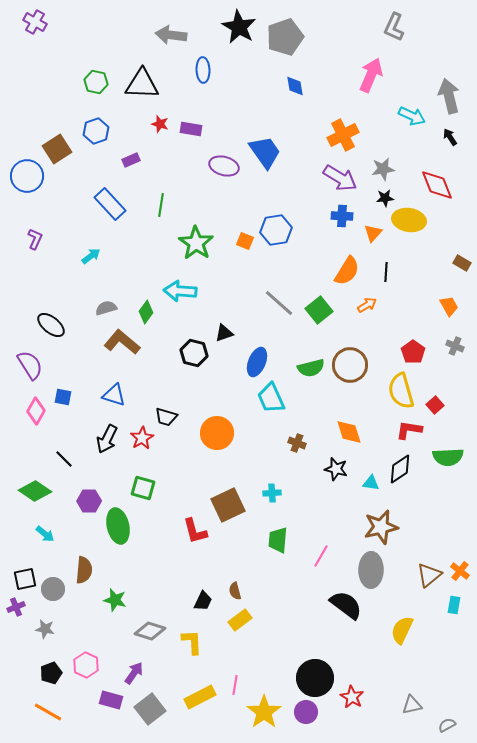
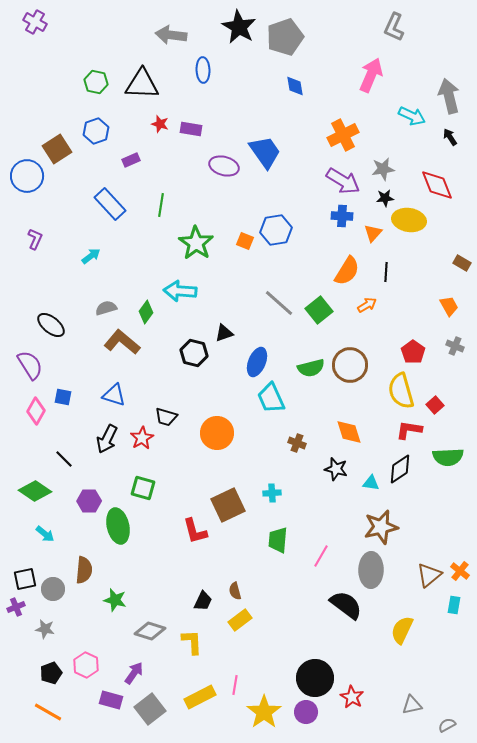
purple arrow at (340, 178): moved 3 px right, 3 px down
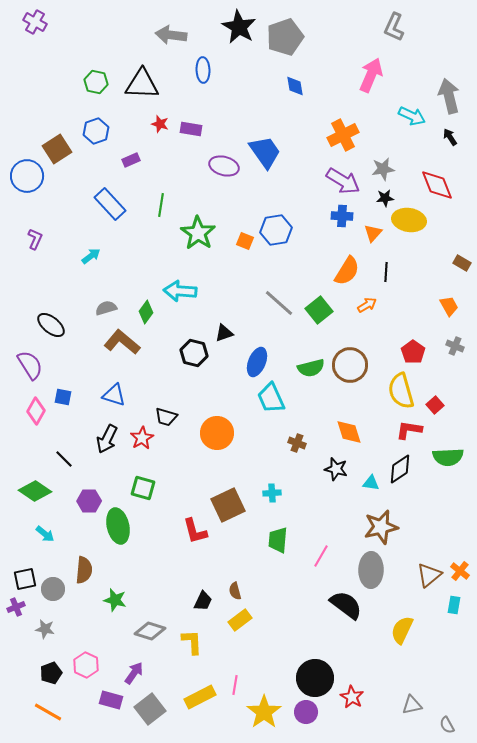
green star at (196, 243): moved 2 px right, 10 px up
gray semicircle at (447, 725): rotated 90 degrees counterclockwise
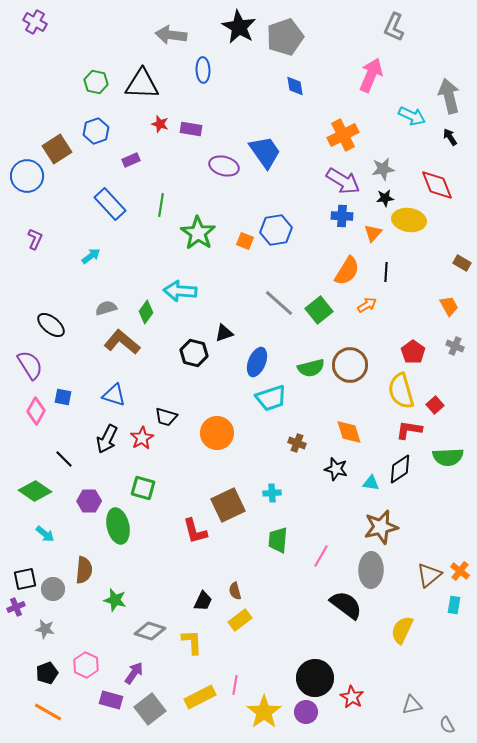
cyan trapezoid at (271, 398): rotated 84 degrees counterclockwise
black pentagon at (51, 673): moved 4 px left
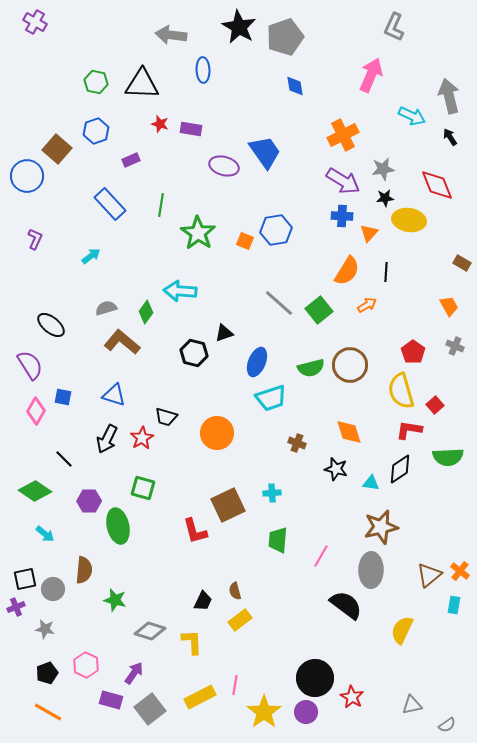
brown square at (57, 149): rotated 16 degrees counterclockwise
orange triangle at (373, 233): moved 4 px left
gray semicircle at (447, 725): rotated 96 degrees counterclockwise
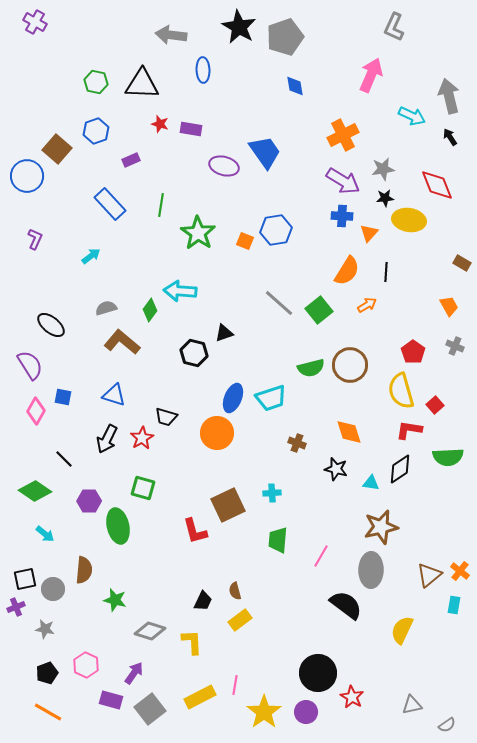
green diamond at (146, 312): moved 4 px right, 2 px up
blue ellipse at (257, 362): moved 24 px left, 36 px down
black circle at (315, 678): moved 3 px right, 5 px up
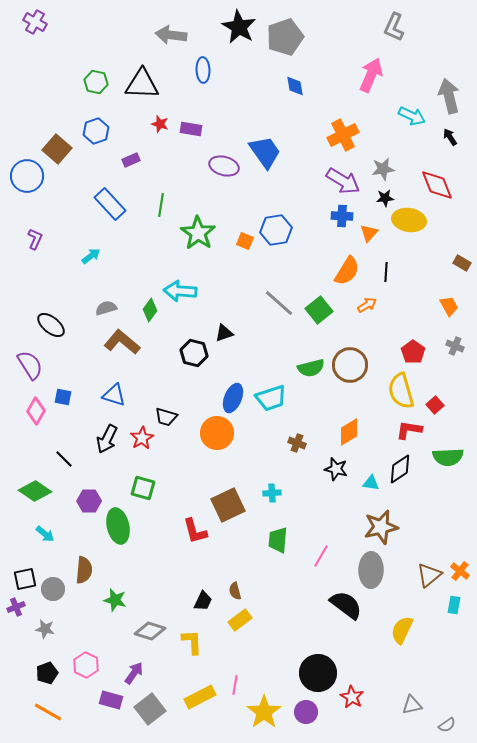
orange diamond at (349, 432): rotated 76 degrees clockwise
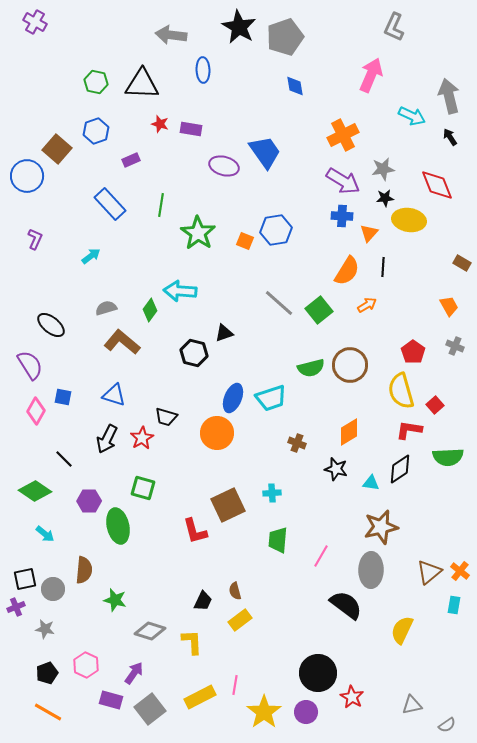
black line at (386, 272): moved 3 px left, 5 px up
brown triangle at (429, 575): moved 3 px up
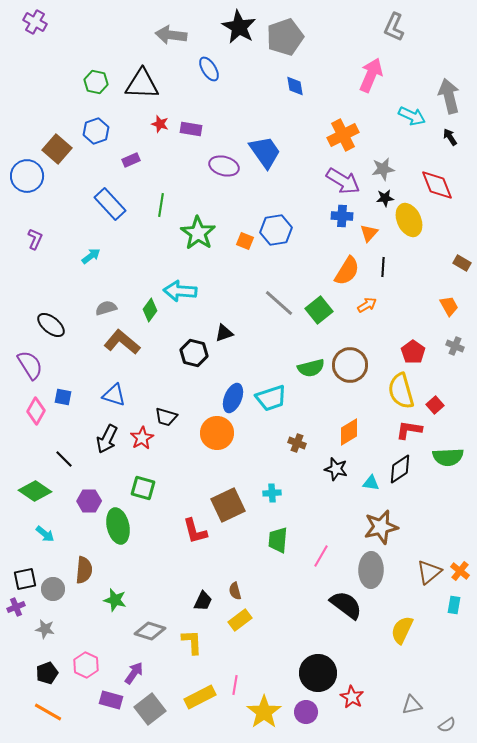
blue ellipse at (203, 70): moved 6 px right, 1 px up; rotated 30 degrees counterclockwise
yellow ellipse at (409, 220): rotated 56 degrees clockwise
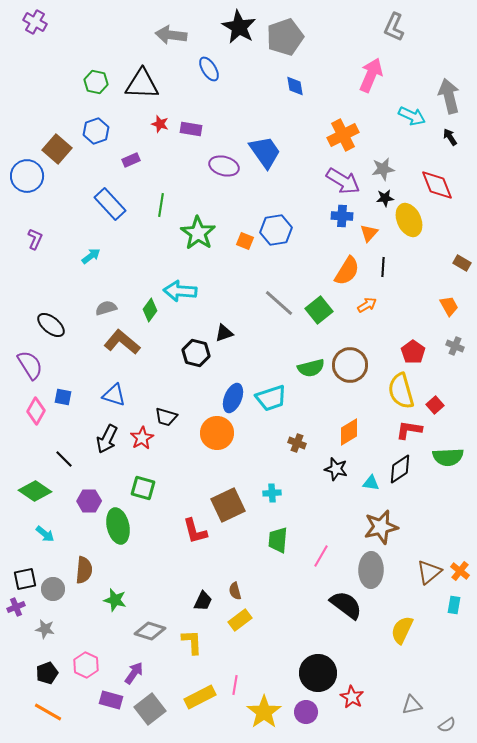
black hexagon at (194, 353): moved 2 px right
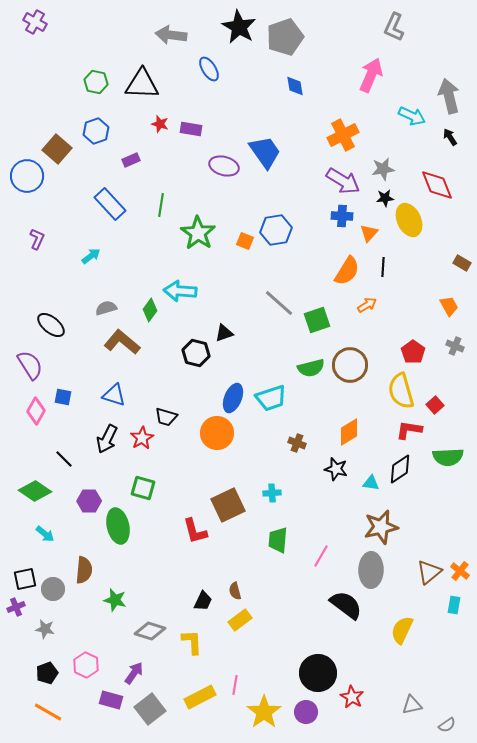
purple L-shape at (35, 239): moved 2 px right
green square at (319, 310): moved 2 px left, 10 px down; rotated 20 degrees clockwise
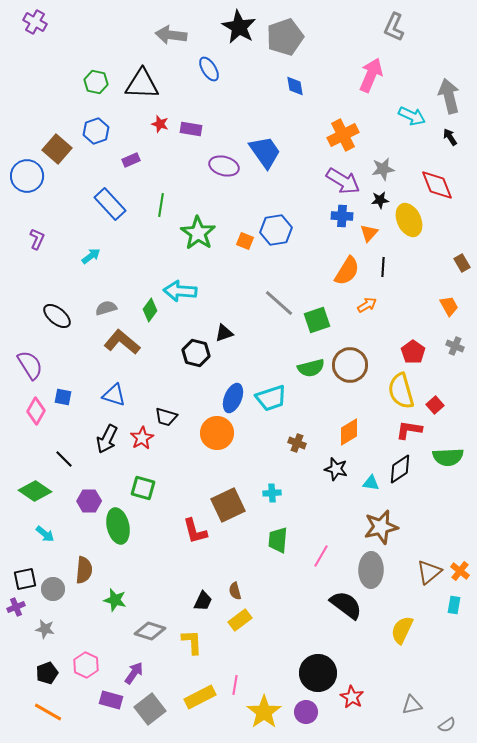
black star at (385, 198): moved 5 px left, 2 px down
brown rectangle at (462, 263): rotated 30 degrees clockwise
black ellipse at (51, 325): moved 6 px right, 9 px up
